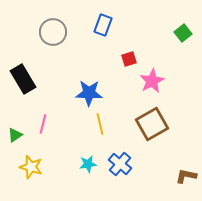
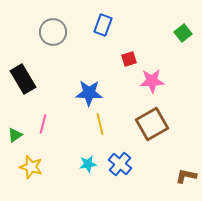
pink star: rotated 25 degrees clockwise
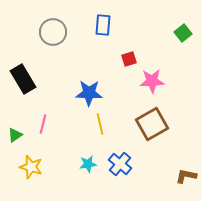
blue rectangle: rotated 15 degrees counterclockwise
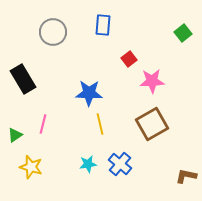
red square: rotated 21 degrees counterclockwise
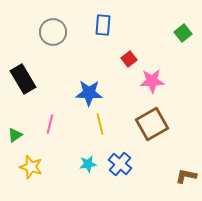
pink line: moved 7 px right
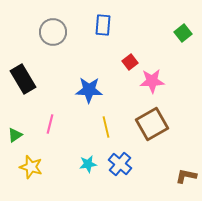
red square: moved 1 px right, 3 px down
blue star: moved 3 px up
yellow line: moved 6 px right, 3 px down
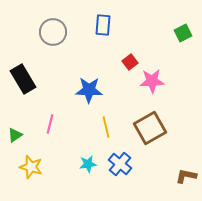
green square: rotated 12 degrees clockwise
brown square: moved 2 px left, 4 px down
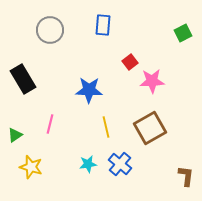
gray circle: moved 3 px left, 2 px up
brown L-shape: rotated 85 degrees clockwise
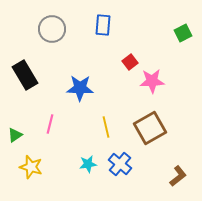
gray circle: moved 2 px right, 1 px up
black rectangle: moved 2 px right, 4 px up
blue star: moved 9 px left, 2 px up
brown L-shape: moved 8 px left; rotated 45 degrees clockwise
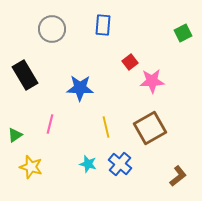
cyan star: rotated 24 degrees clockwise
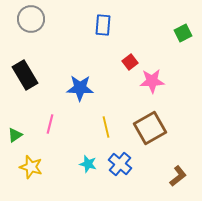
gray circle: moved 21 px left, 10 px up
